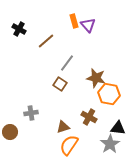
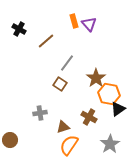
purple triangle: moved 1 px right, 1 px up
brown star: rotated 24 degrees clockwise
gray cross: moved 9 px right
black triangle: moved 19 px up; rotated 42 degrees counterclockwise
brown circle: moved 8 px down
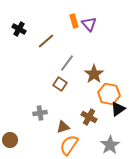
brown star: moved 2 px left, 4 px up
gray star: moved 1 px down
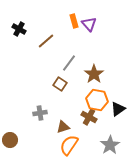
gray line: moved 2 px right
orange hexagon: moved 12 px left, 6 px down
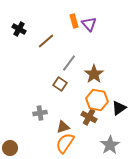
black triangle: moved 1 px right, 1 px up
brown circle: moved 8 px down
orange semicircle: moved 4 px left, 2 px up
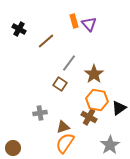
brown circle: moved 3 px right
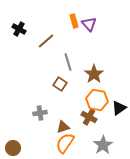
gray line: moved 1 px left, 1 px up; rotated 54 degrees counterclockwise
gray star: moved 7 px left
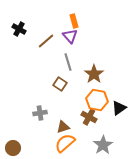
purple triangle: moved 19 px left, 12 px down
orange semicircle: rotated 15 degrees clockwise
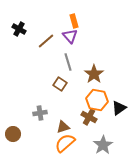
brown circle: moved 14 px up
